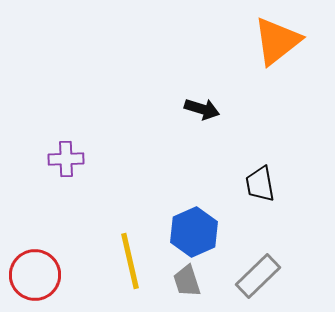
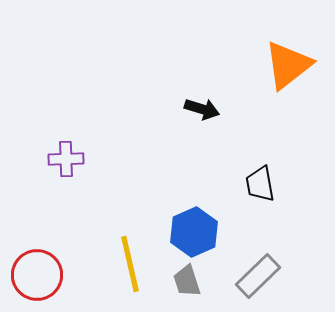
orange triangle: moved 11 px right, 24 px down
yellow line: moved 3 px down
red circle: moved 2 px right
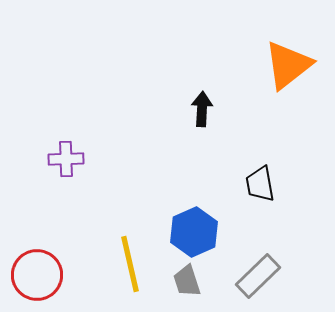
black arrow: rotated 104 degrees counterclockwise
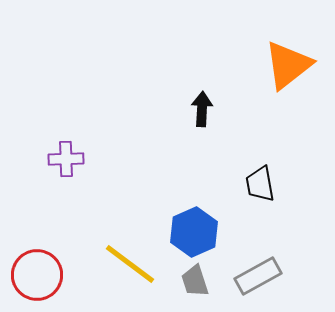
yellow line: rotated 40 degrees counterclockwise
gray rectangle: rotated 15 degrees clockwise
gray trapezoid: moved 8 px right
